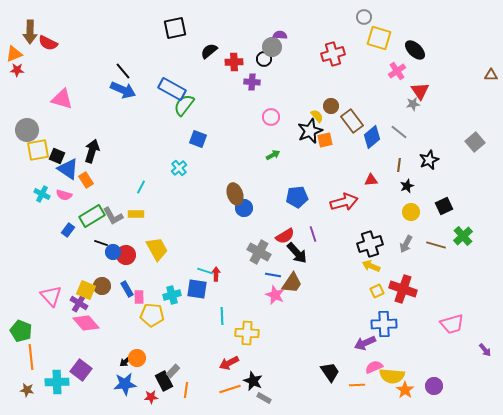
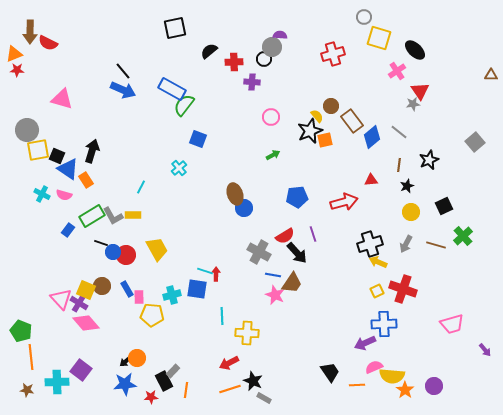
yellow rectangle at (136, 214): moved 3 px left, 1 px down
yellow arrow at (371, 266): moved 7 px right, 4 px up
pink triangle at (51, 296): moved 10 px right, 3 px down
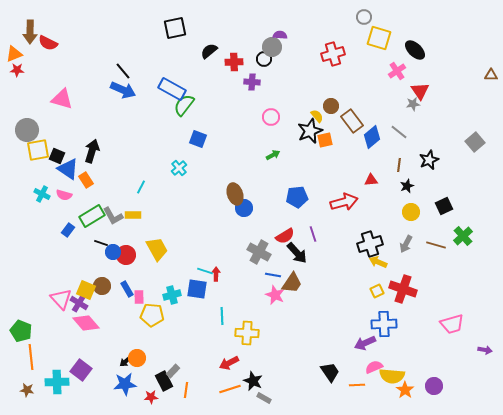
purple arrow at (485, 350): rotated 40 degrees counterclockwise
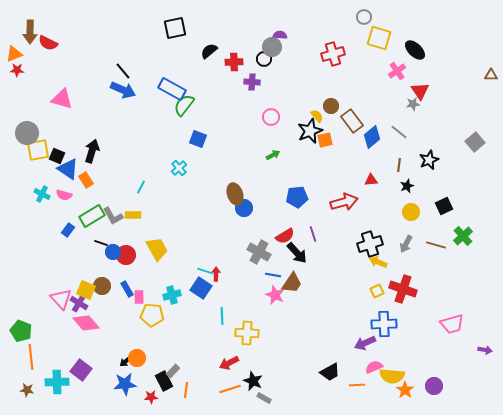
gray circle at (27, 130): moved 3 px down
blue square at (197, 289): moved 4 px right, 1 px up; rotated 25 degrees clockwise
black trapezoid at (330, 372): rotated 95 degrees clockwise
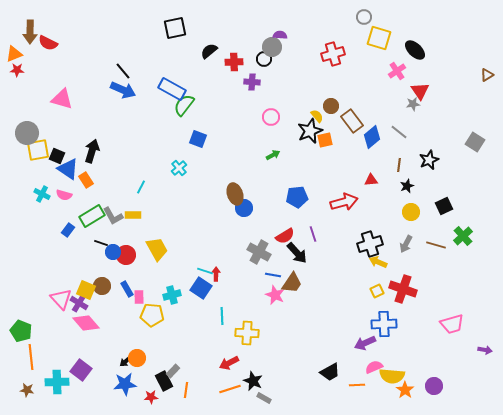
brown triangle at (491, 75): moved 4 px left; rotated 32 degrees counterclockwise
gray square at (475, 142): rotated 18 degrees counterclockwise
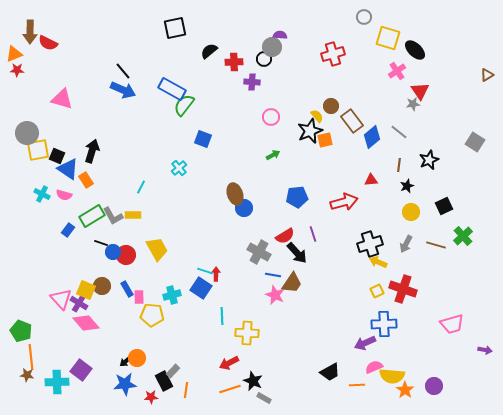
yellow square at (379, 38): moved 9 px right
blue square at (198, 139): moved 5 px right
brown star at (27, 390): moved 15 px up
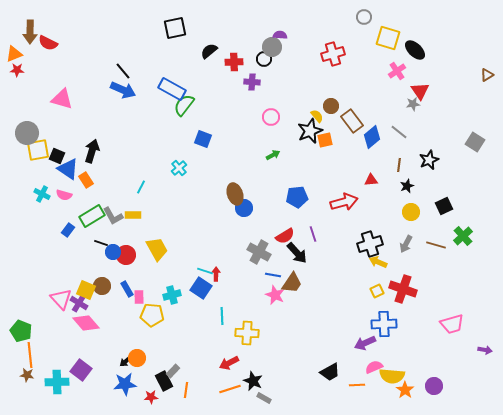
orange line at (31, 357): moved 1 px left, 2 px up
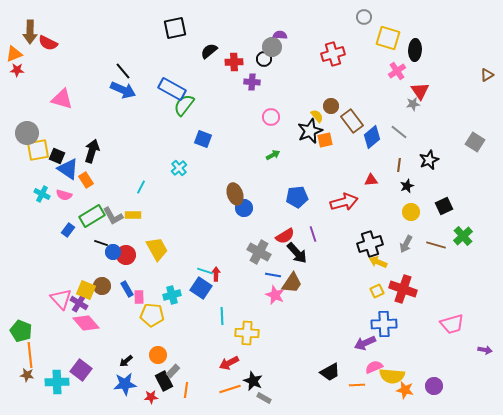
black ellipse at (415, 50): rotated 50 degrees clockwise
orange circle at (137, 358): moved 21 px right, 3 px up
orange star at (405, 390): rotated 24 degrees counterclockwise
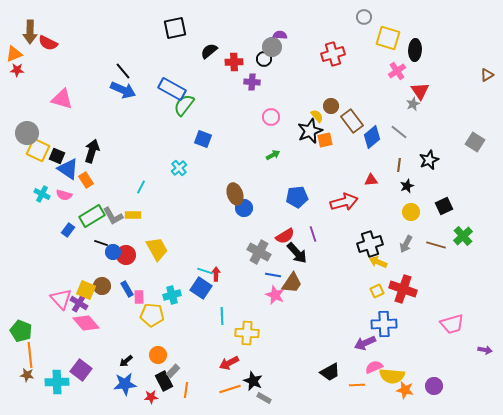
gray star at (413, 104): rotated 16 degrees counterclockwise
yellow square at (38, 150): rotated 35 degrees clockwise
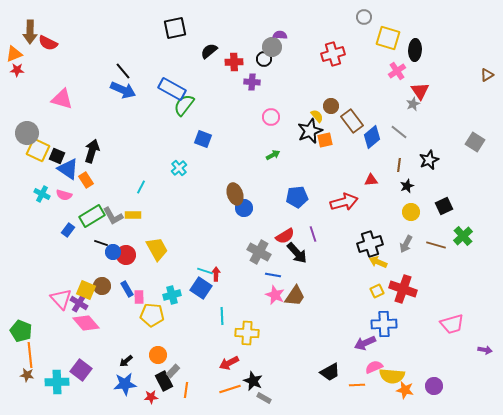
brown trapezoid at (292, 283): moved 3 px right, 13 px down
